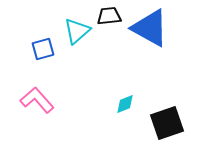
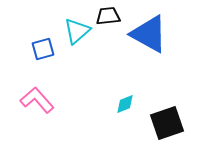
black trapezoid: moved 1 px left
blue triangle: moved 1 px left, 6 px down
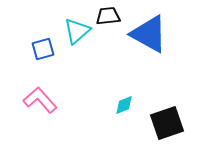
pink L-shape: moved 3 px right
cyan diamond: moved 1 px left, 1 px down
